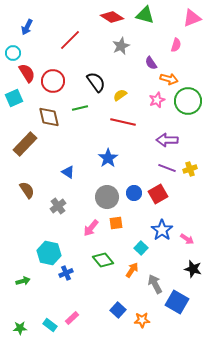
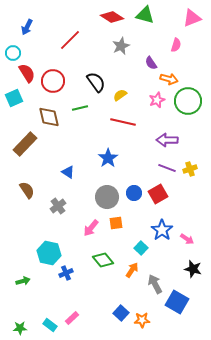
blue square at (118, 310): moved 3 px right, 3 px down
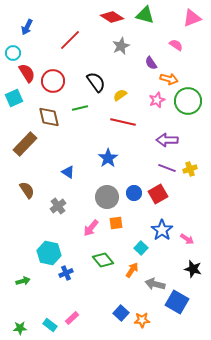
pink semicircle at (176, 45): rotated 72 degrees counterclockwise
gray arrow at (155, 284): rotated 48 degrees counterclockwise
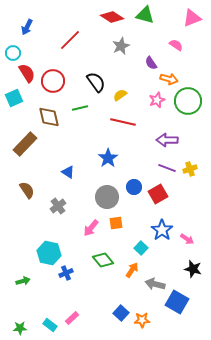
blue circle at (134, 193): moved 6 px up
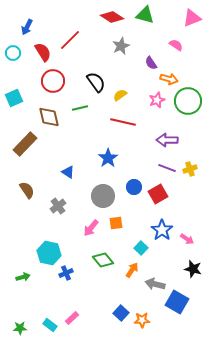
red semicircle at (27, 73): moved 16 px right, 21 px up
gray circle at (107, 197): moved 4 px left, 1 px up
green arrow at (23, 281): moved 4 px up
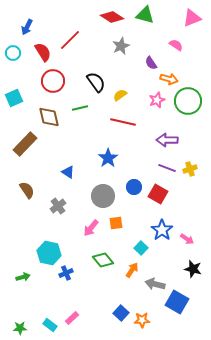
red square at (158, 194): rotated 30 degrees counterclockwise
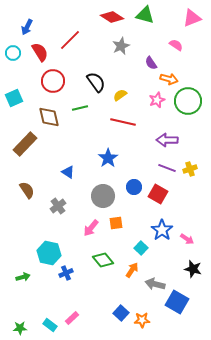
red semicircle at (43, 52): moved 3 px left
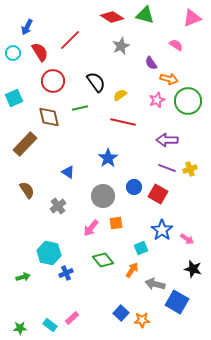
cyan square at (141, 248): rotated 24 degrees clockwise
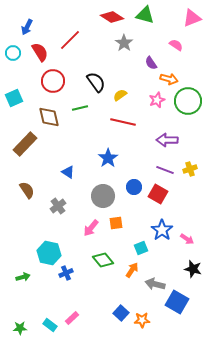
gray star at (121, 46): moved 3 px right, 3 px up; rotated 12 degrees counterclockwise
purple line at (167, 168): moved 2 px left, 2 px down
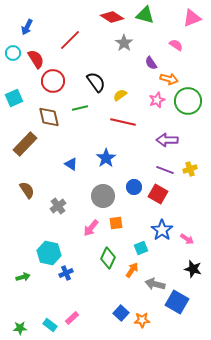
red semicircle at (40, 52): moved 4 px left, 7 px down
blue star at (108, 158): moved 2 px left
blue triangle at (68, 172): moved 3 px right, 8 px up
green diamond at (103, 260): moved 5 px right, 2 px up; rotated 65 degrees clockwise
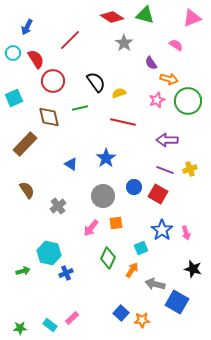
yellow semicircle at (120, 95): moved 1 px left, 2 px up; rotated 16 degrees clockwise
pink arrow at (187, 239): moved 1 px left, 6 px up; rotated 40 degrees clockwise
green arrow at (23, 277): moved 6 px up
